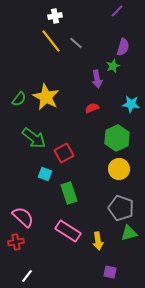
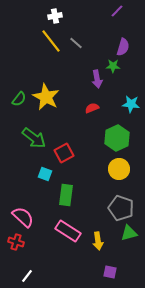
green star: rotated 24 degrees clockwise
green rectangle: moved 3 px left, 2 px down; rotated 25 degrees clockwise
red cross: rotated 28 degrees clockwise
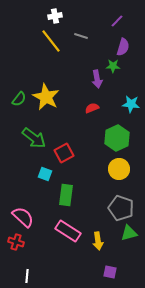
purple line: moved 10 px down
gray line: moved 5 px right, 7 px up; rotated 24 degrees counterclockwise
white line: rotated 32 degrees counterclockwise
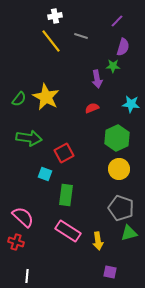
green arrow: moved 5 px left; rotated 30 degrees counterclockwise
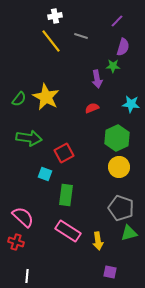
yellow circle: moved 2 px up
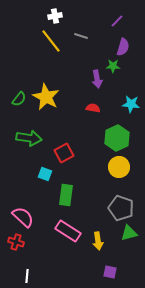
red semicircle: moved 1 px right; rotated 32 degrees clockwise
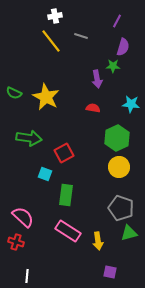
purple line: rotated 16 degrees counterclockwise
green semicircle: moved 5 px left, 6 px up; rotated 77 degrees clockwise
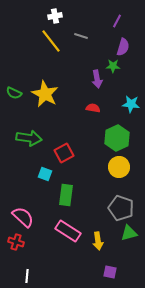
yellow star: moved 1 px left, 3 px up
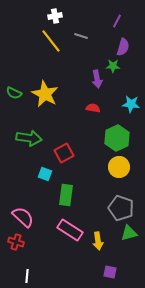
pink rectangle: moved 2 px right, 1 px up
